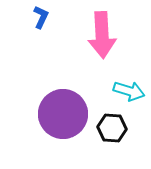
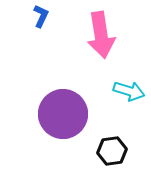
blue L-shape: moved 1 px up
pink arrow: moved 1 px left; rotated 6 degrees counterclockwise
black hexagon: moved 23 px down; rotated 12 degrees counterclockwise
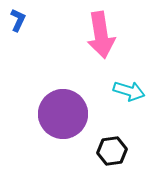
blue L-shape: moved 23 px left, 4 px down
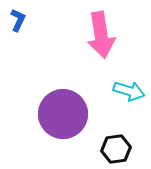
black hexagon: moved 4 px right, 2 px up
